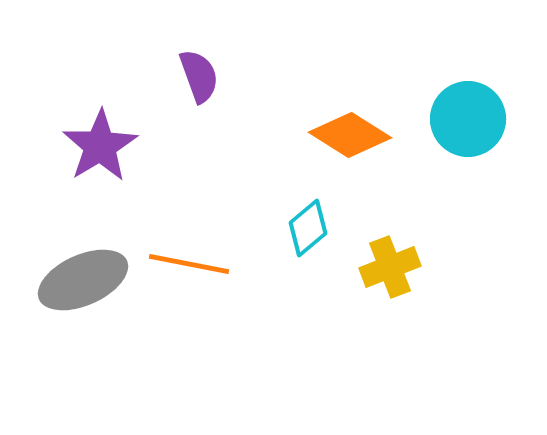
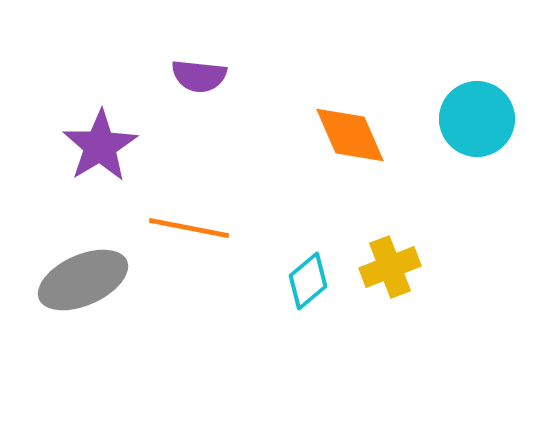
purple semicircle: rotated 116 degrees clockwise
cyan circle: moved 9 px right
orange diamond: rotated 34 degrees clockwise
cyan diamond: moved 53 px down
orange line: moved 36 px up
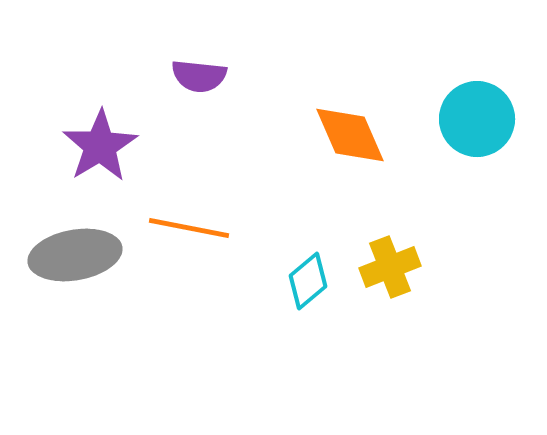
gray ellipse: moved 8 px left, 25 px up; rotated 14 degrees clockwise
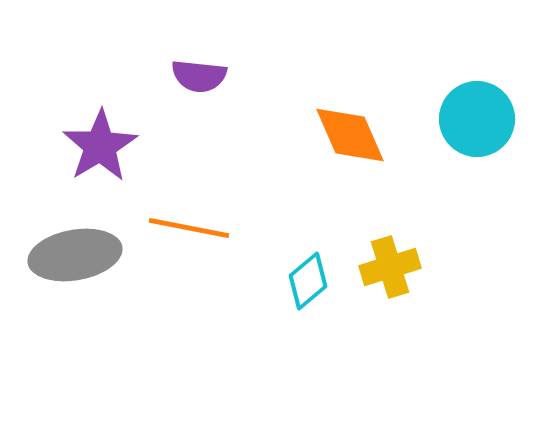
yellow cross: rotated 4 degrees clockwise
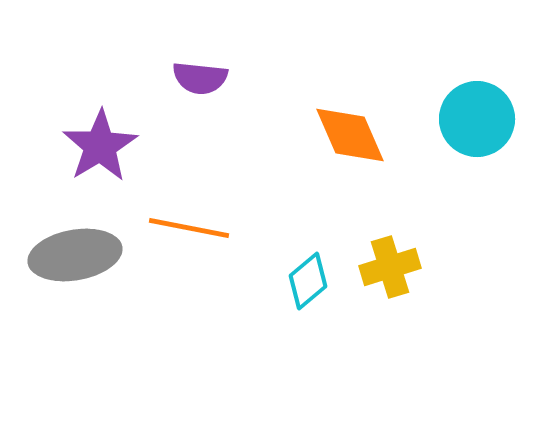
purple semicircle: moved 1 px right, 2 px down
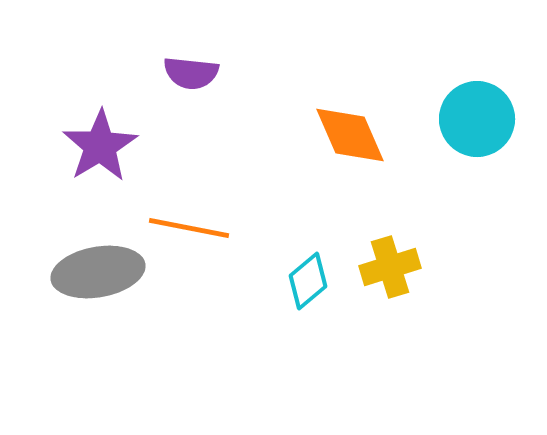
purple semicircle: moved 9 px left, 5 px up
gray ellipse: moved 23 px right, 17 px down
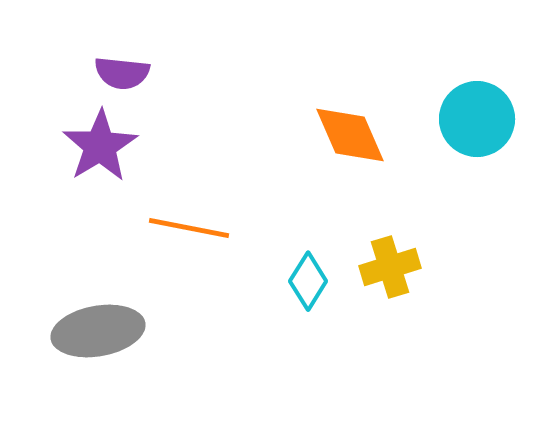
purple semicircle: moved 69 px left
gray ellipse: moved 59 px down
cyan diamond: rotated 18 degrees counterclockwise
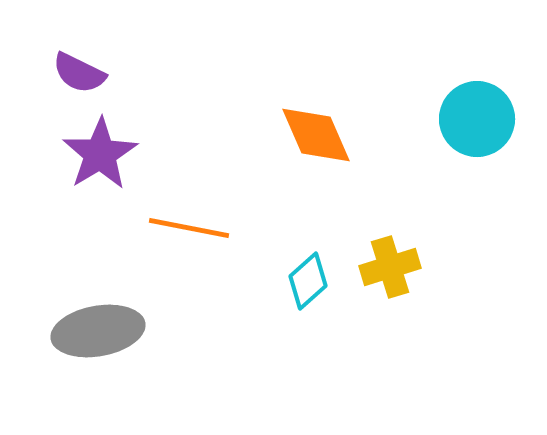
purple semicircle: moved 43 px left; rotated 20 degrees clockwise
orange diamond: moved 34 px left
purple star: moved 8 px down
cyan diamond: rotated 16 degrees clockwise
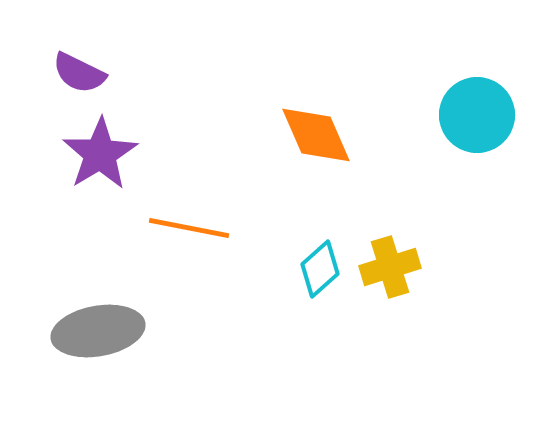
cyan circle: moved 4 px up
cyan diamond: moved 12 px right, 12 px up
